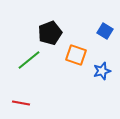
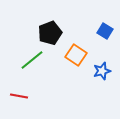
orange square: rotated 15 degrees clockwise
green line: moved 3 px right
red line: moved 2 px left, 7 px up
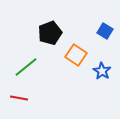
green line: moved 6 px left, 7 px down
blue star: rotated 24 degrees counterclockwise
red line: moved 2 px down
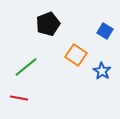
black pentagon: moved 2 px left, 9 px up
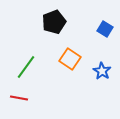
black pentagon: moved 6 px right, 2 px up
blue square: moved 2 px up
orange square: moved 6 px left, 4 px down
green line: rotated 15 degrees counterclockwise
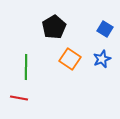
black pentagon: moved 5 px down; rotated 10 degrees counterclockwise
green line: rotated 35 degrees counterclockwise
blue star: moved 12 px up; rotated 18 degrees clockwise
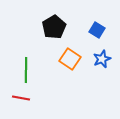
blue square: moved 8 px left, 1 px down
green line: moved 3 px down
red line: moved 2 px right
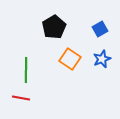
blue square: moved 3 px right, 1 px up; rotated 28 degrees clockwise
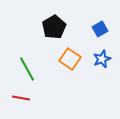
green line: moved 1 px right, 1 px up; rotated 30 degrees counterclockwise
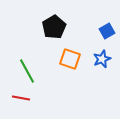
blue square: moved 7 px right, 2 px down
orange square: rotated 15 degrees counterclockwise
green line: moved 2 px down
